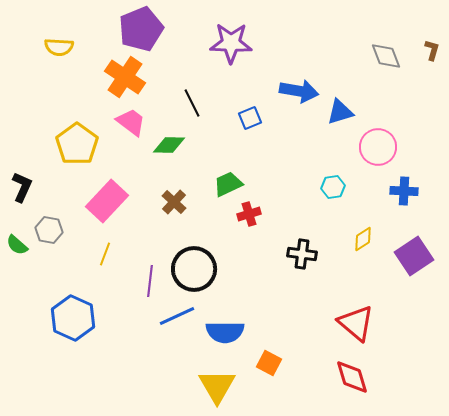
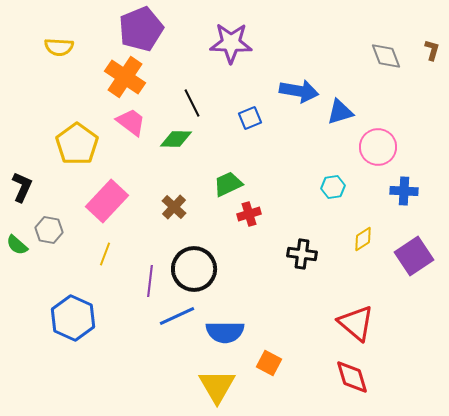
green diamond: moved 7 px right, 6 px up
brown cross: moved 5 px down
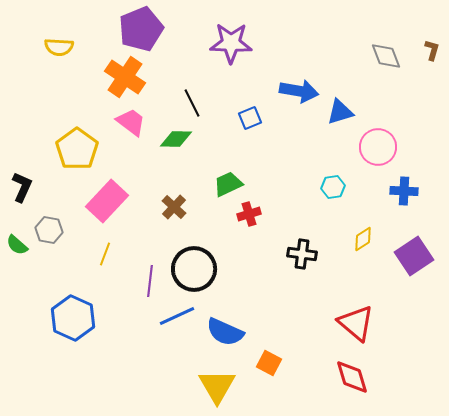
yellow pentagon: moved 5 px down
blue semicircle: rotated 24 degrees clockwise
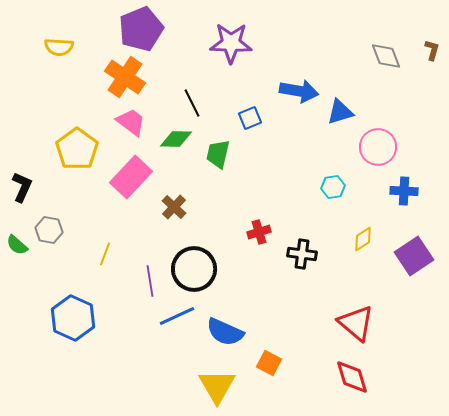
green trapezoid: moved 10 px left, 30 px up; rotated 52 degrees counterclockwise
pink rectangle: moved 24 px right, 24 px up
red cross: moved 10 px right, 18 px down
purple line: rotated 16 degrees counterclockwise
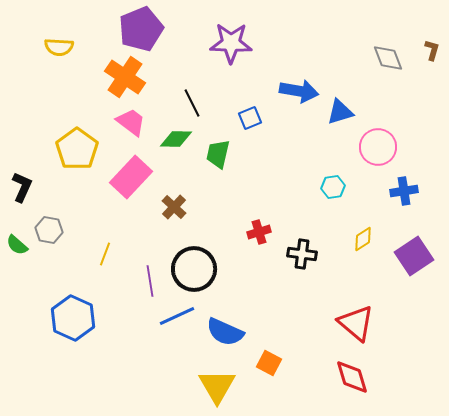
gray diamond: moved 2 px right, 2 px down
blue cross: rotated 12 degrees counterclockwise
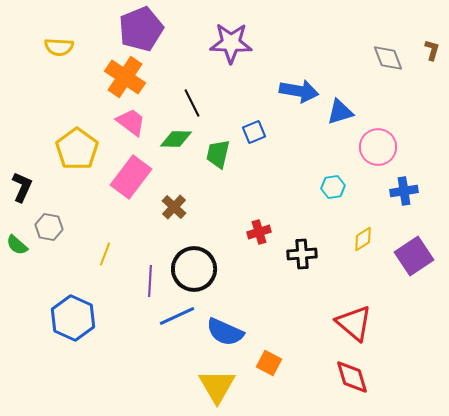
blue square: moved 4 px right, 14 px down
pink rectangle: rotated 6 degrees counterclockwise
gray hexagon: moved 3 px up
black cross: rotated 12 degrees counterclockwise
purple line: rotated 12 degrees clockwise
red triangle: moved 2 px left
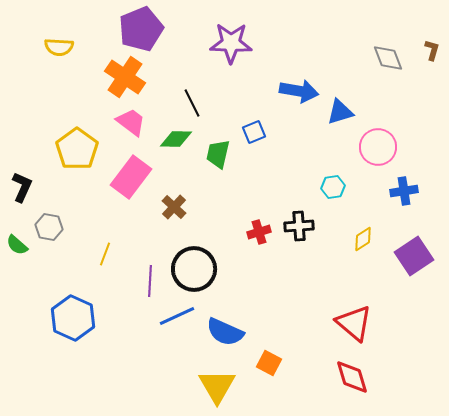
black cross: moved 3 px left, 28 px up
